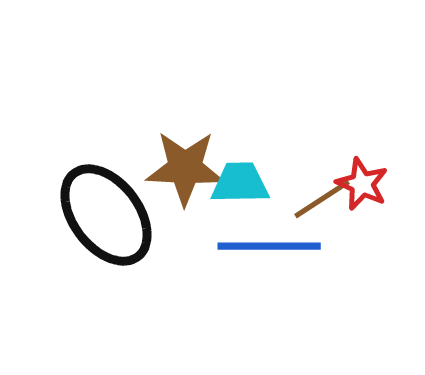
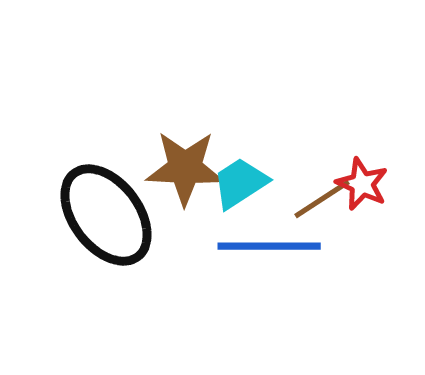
cyan trapezoid: rotated 32 degrees counterclockwise
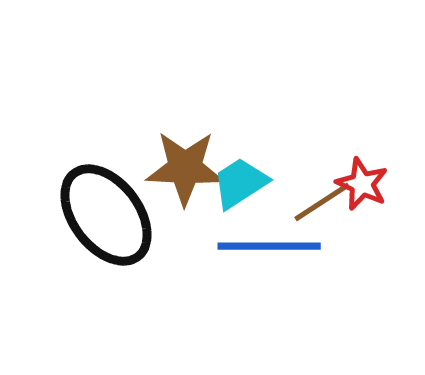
brown line: moved 3 px down
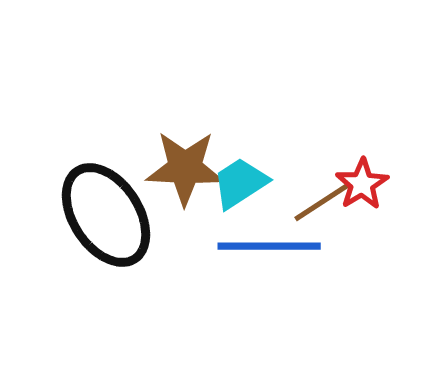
red star: rotated 16 degrees clockwise
black ellipse: rotated 4 degrees clockwise
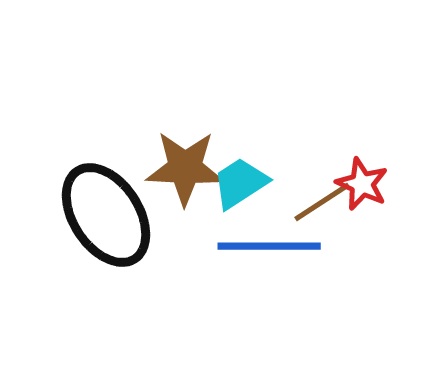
red star: rotated 16 degrees counterclockwise
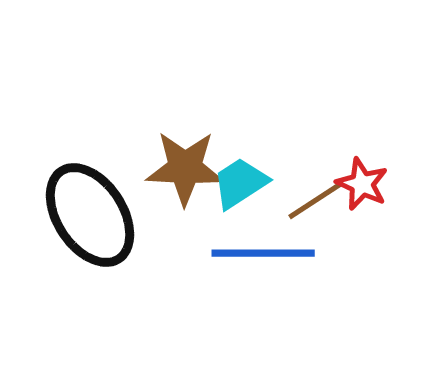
brown line: moved 6 px left, 2 px up
black ellipse: moved 16 px left
blue line: moved 6 px left, 7 px down
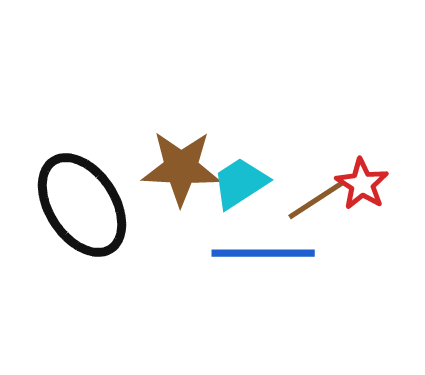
brown star: moved 4 px left
red star: rotated 8 degrees clockwise
black ellipse: moved 8 px left, 10 px up
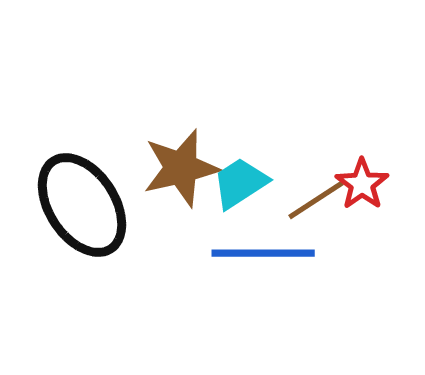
brown star: rotated 16 degrees counterclockwise
red star: rotated 4 degrees clockwise
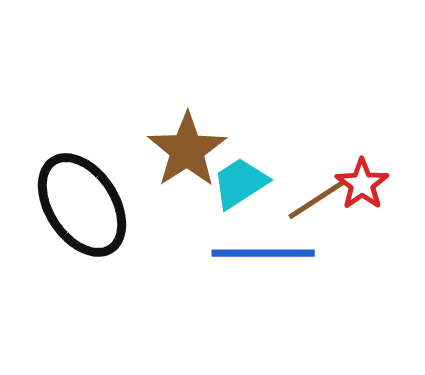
brown star: moved 6 px right, 18 px up; rotated 20 degrees counterclockwise
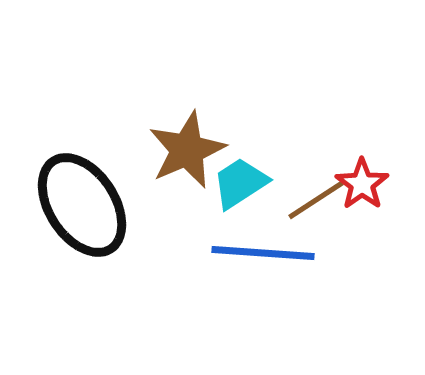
brown star: rotated 10 degrees clockwise
blue line: rotated 4 degrees clockwise
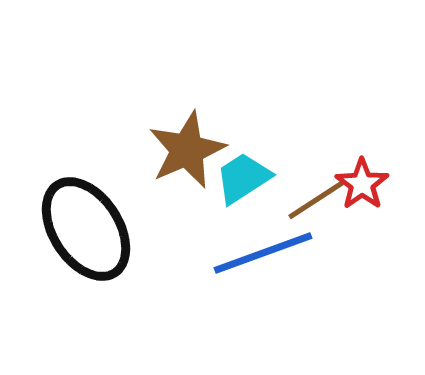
cyan trapezoid: moved 3 px right, 5 px up
black ellipse: moved 4 px right, 24 px down
blue line: rotated 24 degrees counterclockwise
